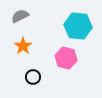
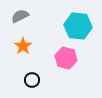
black circle: moved 1 px left, 3 px down
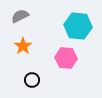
pink hexagon: rotated 10 degrees counterclockwise
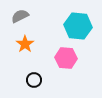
orange star: moved 2 px right, 2 px up
black circle: moved 2 px right
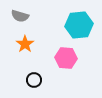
gray semicircle: rotated 138 degrees counterclockwise
cyan hexagon: moved 1 px right, 1 px up; rotated 12 degrees counterclockwise
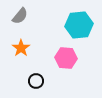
gray semicircle: rotated 66 degrees counterclockwise
orange star: moved 4 px left, 4 px down
black circle: moved 2 px right, 1 px down
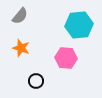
orange star: rotated 18 degrees counterclockwise
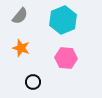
cyan hexagon: moved 16 px left, 5 px up; rotated 16 degrees counterclockwise
black circle: moved 3 px left, 1 px down
